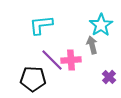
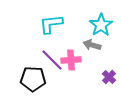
cyan L-shape: moved 10 px right, 1 px up
gray arrow: rotated 60 degrees counterclockwise
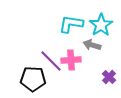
cyan L-shape: moved 20 px right; rotated 15 degrees clockwise
purple line: moved 1 px left, 1 px down
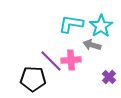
cyan star: moved 1 px down
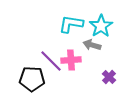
black pentagon: moved 1 px left
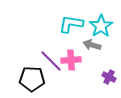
purple cross: rotated 16 degrees counterclockwise
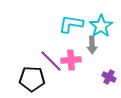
gray arrow: rotated 108 degrees counterclockwise
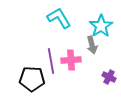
cyan L-shape: moved 12 px left, 6 px up; rotated 50 degrees clockwise
gray arrow: rotated 12 degrees counterclockwise
purple line: rotated 35 degrees clockwise
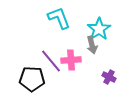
cyan L-shape: rotated 10 degrees clockwise
cyan star: moved 2 px left, 3 px down
purple line: rotated 30 degrees counterclockwise
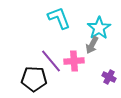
cyan star: moved 1 px up
gray arrow: rotated 42 degrees clockwise
pink cross: moved 3 px right, 1 px down
black pentagon: moved 2 px right
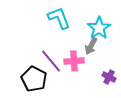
gray arrow: moved 1 px left, 1 px down
black pentagon: rotated 25 degrees clockwise
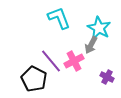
cyan star: rotated 10 degrees counterclockwise
gray arrow: moved 1 px up
pink cross: rotated 24 degrees counterclockwise
purple cross: moved 2 px left
